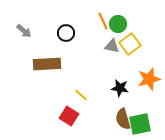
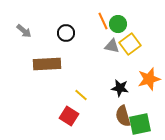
brown semicircle: moved 3 px up
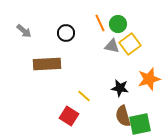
orange line: moved 3 px left, 2 px down
yellow line: moved 3 px right, 1 px down
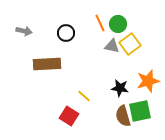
gray arrow: rotated 28 degrees counterclockwise
orange star: moved 1 px left, 2 px down
green square: moved 13 px up
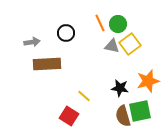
gray arrow: moved 8 px right, 11 px down; rotated 21 degrees counterclockwise
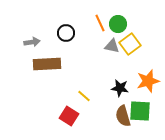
green square: rotated 15 degrees clockwise
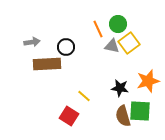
orange line: moved 2 px left, 6 px down
black circle: moved 14 px down
yellow square: moved 1 px left, 1 px up
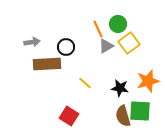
gray triangle: moved 6 px left; rotated 42 degrees counterclockwise
yellow line: moved 1 px right, 13 px up
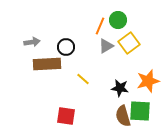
green circle: moved 4 px up
orange line: moved 2 px right, 3 px up; rotated 48 degrees clockwise
yellow line: moved 2 px left, 4 px up
red square: moved 3 px left; rotated 24 degrees counterclockwise
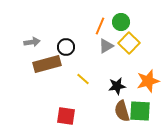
green circle: moved 3 px right, 2 px down
yellow square: rotated 10 degrees counterclockwise
brown rectangle: rotated 12 degrees counterclockwise
black star: moved 3 px left, 2 px up; rotated 18 degrees counterclockwise
brown semicircle: moved 1 px left, 5 px up
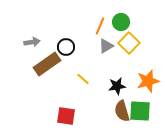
brown rectangle: rotated 20 degrees counterclockwise
